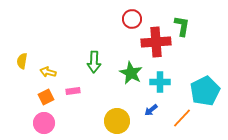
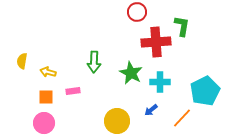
red circle: moved 5 px right, 7 px up
orange square: rotated 28 degrees clockwise
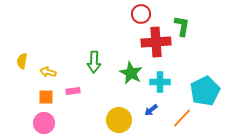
red circle: moved 4 px right, 2 px down
yellow circle: moved 2 px right, 1 px up
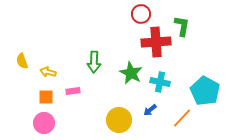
yellow semicircle: rotated 28 degrees counterclockwise
cyan cross: rotated 12 degrees clockwise
cyan pentagon: rotated 16 degrees counterclockwise
blue arrow: moved 1 px left
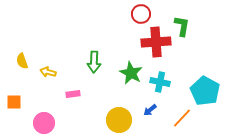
pink rectangle: moved 3 px down
orange square: moved 32 px left, 5 px down
